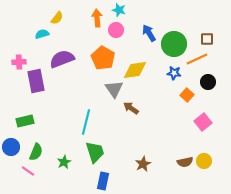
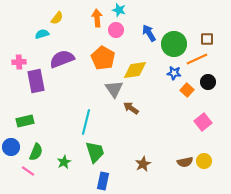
orange square: moved 5 px up
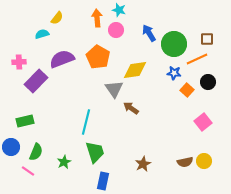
orange pentagon: moved 5 px left, 1 px up
purple rectangle: rotated 55 degrees clockwise
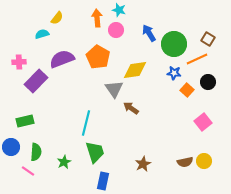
brown square: moved 1 px right; rotated 32 degrees clockwise
cyan line: moved 1 px down
green semicircle: rotated 18 degrees counterclockwise
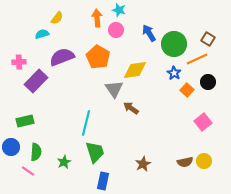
purple semicircle: moved 2 px up
blue star: rotated 24 degrees clockwise
